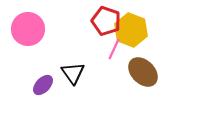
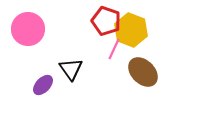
black triangle: moved 2 px left, 4 px up
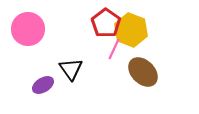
red pentagon: moved 2 px down; rotated 16 degrees clockwise
purple ellipse: rotated 15 degrees clockwise
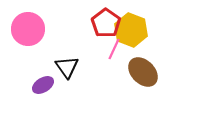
black triangle: moved 4 px left, 2 px up
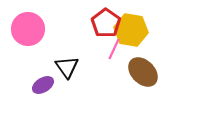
yellow hexagon: rotated 12 degrees counterclockwise
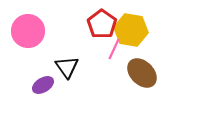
red pentagon: moved 4 px left, 1 px down
pink circle: moved 2 px down
brown ellipse: moved 1 px left, 1 px down
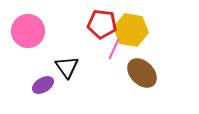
red pentagon: rotated 28 degrees counterclockwise
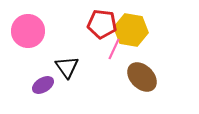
brown ellipse: moved 4 px down
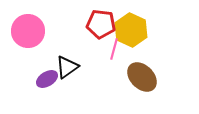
red pentagon: moved 1 px left
yellow hexagon: rotated 16 degrees clockwise
pink line: rotated 10 degrees counterclockwise
black triangle: rotated 30 degrees clockwise
purple ellipse: moved 4 px right, 6 px up
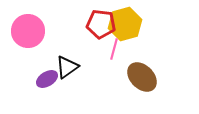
yellow hexagon: moved 6 px left, 6 px up; rotated 20 degrees clockwise
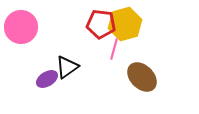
pink circle: moved 7 px left, 4 px up
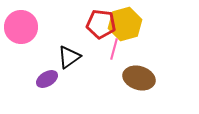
black triangle: moved 2 px right, 10 px up
brown ellipse: moved 3 px left, 1 px down; rotated 28 degrees counterclockwise
